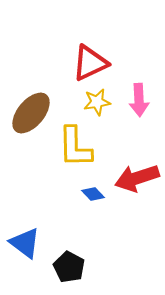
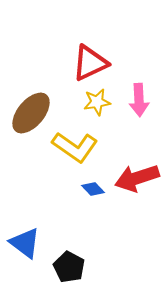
yellow L-shape: rotated 54 degrees counterclockwise
blue diamond: moved 5 px up
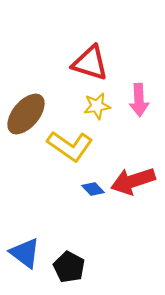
red triangle: rotated 42 degrees clockwise
yellow star: moved 4 px down
brown ellipse: moved 5 px left, 1 px down
yellow L-shape: moved 5 px left, 1 px up
red arrow: moved 4 px left, 3 px down
blue triangle: moved 10 px down
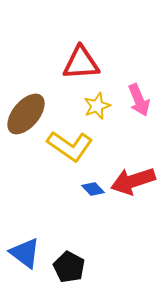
red triangle: moved 9 px left; rotated 21 degrees counterclockwise
pink arrow: rotated 20 degrees counterclockwise
yellow star: rotated 12 degrees counterclockwise
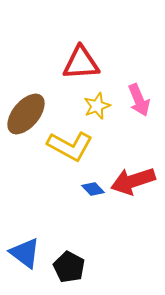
yellow L-shape: rotated 6 degrees counterclockwise
